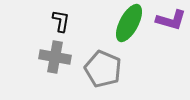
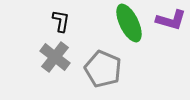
green ellipse: rotated 54 degrees counterclockwise
gray cross: rotated 28 degrees clockwise
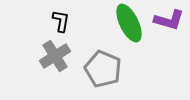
purple L-shape: moved 2 px left
gray cross: moved 1 px up; rotated 20 degrees clockwise
